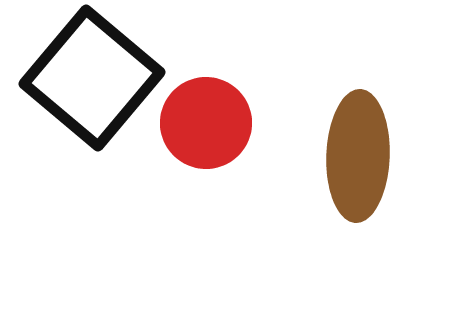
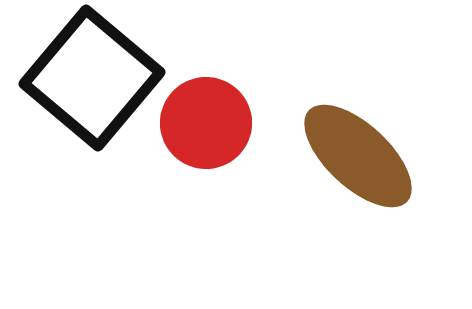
brown ellipse: rotated 49 degrees counterclockwise
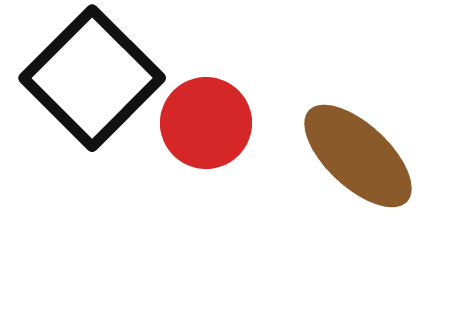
black square: rotated 5 degrees clockwise
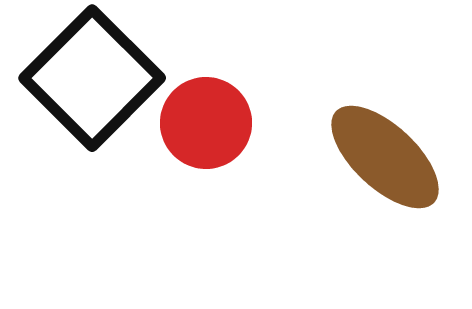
brown ellipse: moved 27 px right, 1 px down
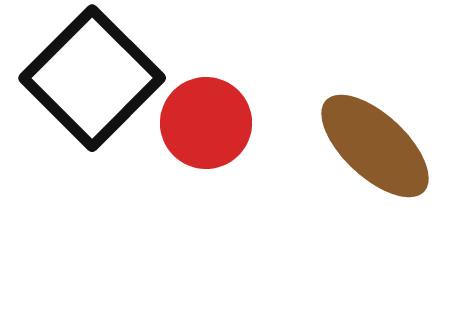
brown ellipse: moved 10 px left, 11 px up
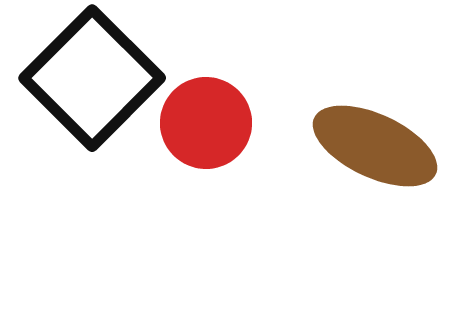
brown ellipse: rotated 18 degrees counterclockwise
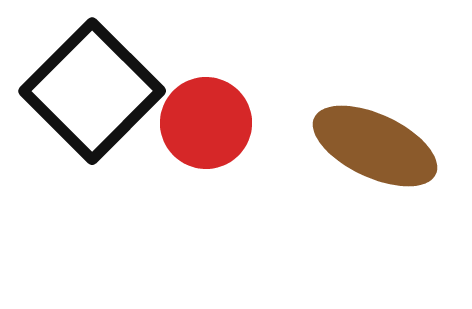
black square: moved 13 px down
